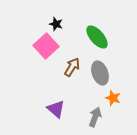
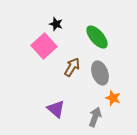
pink square: moved 2 px left
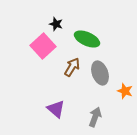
green ellipse: moved 10 px left, 2 px down; rotated 25 degrees counterclockwise
pink square: moved 1 px left
orange star: moved 12 px right, 7 px up
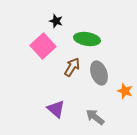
black star: moved 3 px up
green ellipse: rotated 15 degrees counterclockwise
gray ellipse: moved 1 px left
gray arrow: rotated 72 degrees counterclockwise
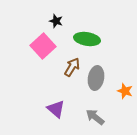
gray ellipse: moved 3 px left, 5 px down; rotated 30 degrees clockwise
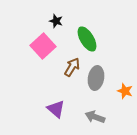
green ellipse: rotated 50 degrees clockwise
gray arrow: rotated 18 degrees counterclockwise
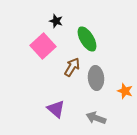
gray ellipse: rotated 15 degrees counterclockwise
gray arrow: moved 1 px right, 1 px down
